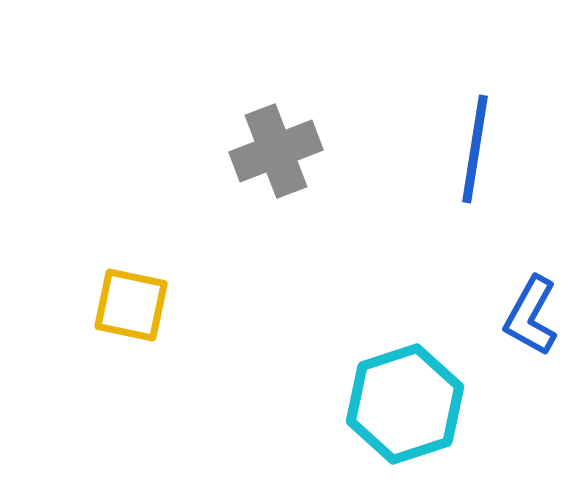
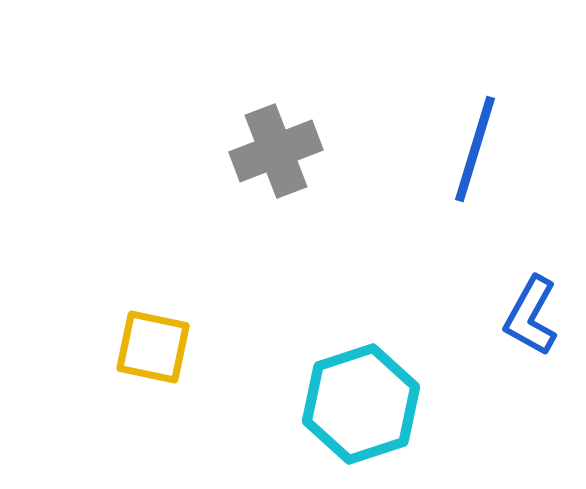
blue line: rotated 8 degrees clockwise
yellow square: moved 22 px right, 42 px down
cyan hexagon: moved 44 px left
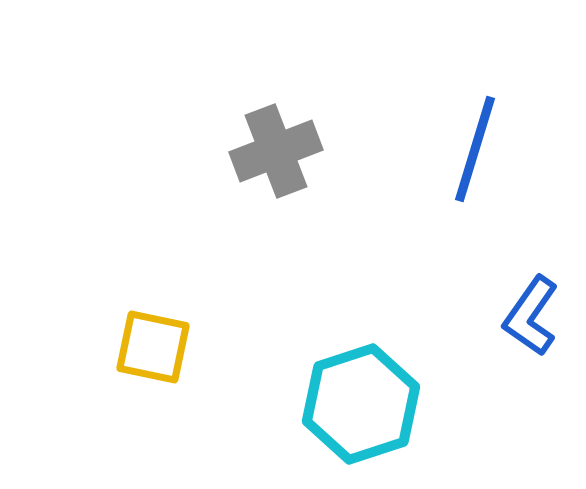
blue L-shape: rotated 6 degrees clockwise
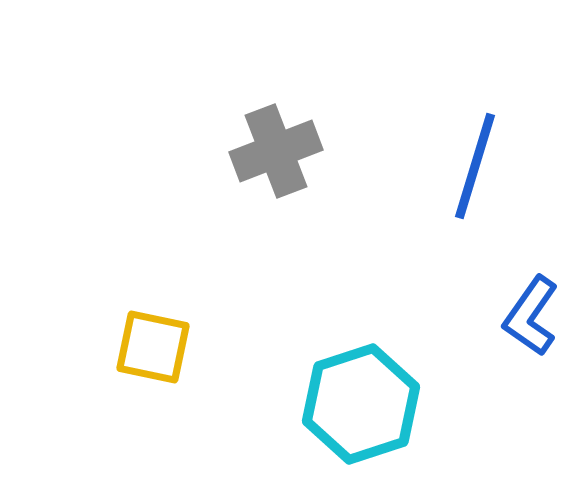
blue line: moved 17 px down
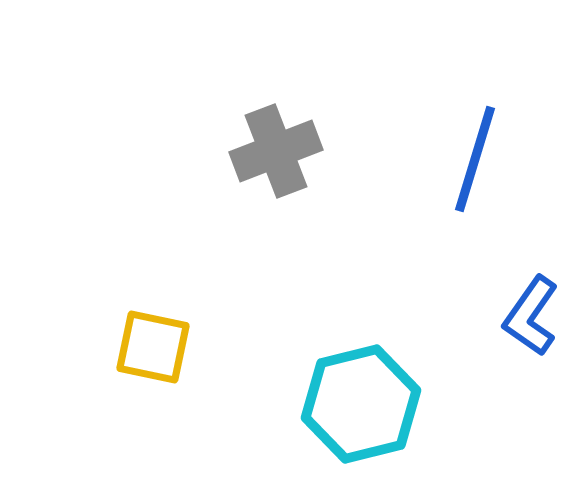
blue line: moved 7 px up
cyan hexagon: rotated 4 degrees clockwise
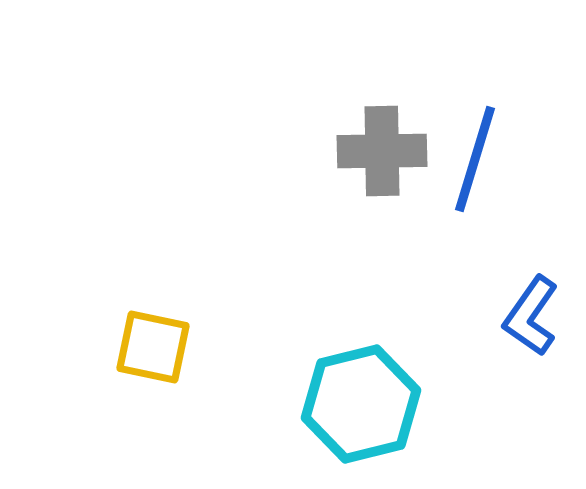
gray cross: moved 106 px right; rotated 20 degrees clockwise
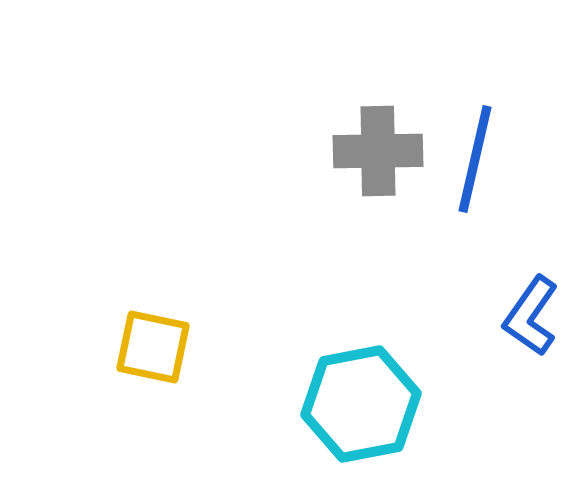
gray cross: moved 4 px left
blue line: rotated 4 degrees counterclockwise
cyan hexagon: rotated 3 degrees clockwise
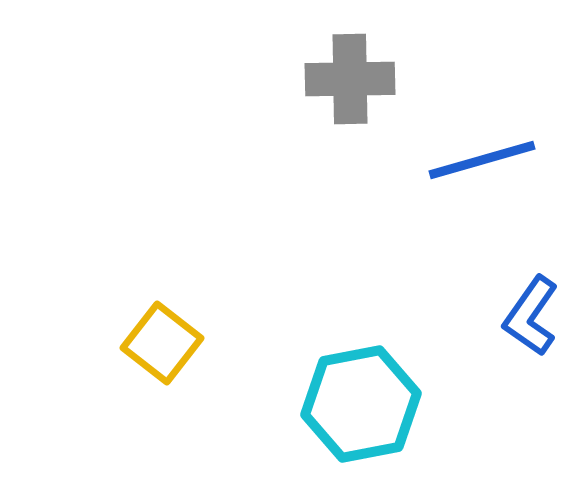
gray cross: moved 28 px left, 72 px up
blue line: moved 7 px right, 1 px down; rotated 61 degrees clockwise
yellow square: moved 9 px right, 4 px up; rotated 26 degrees clockwise
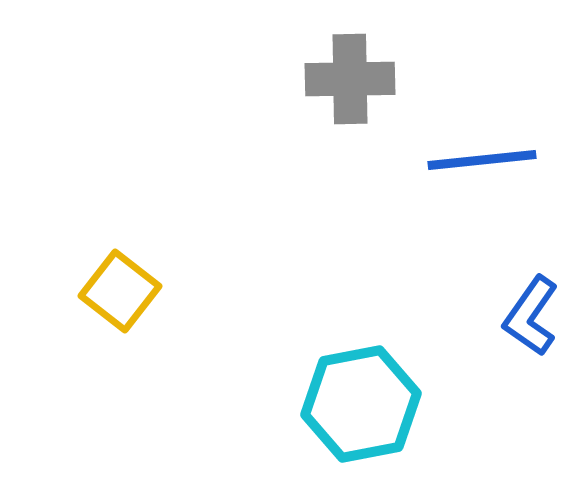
blue line: rotated 10 degrees clockwise
yellow square: moved 42 px left, 52 px up
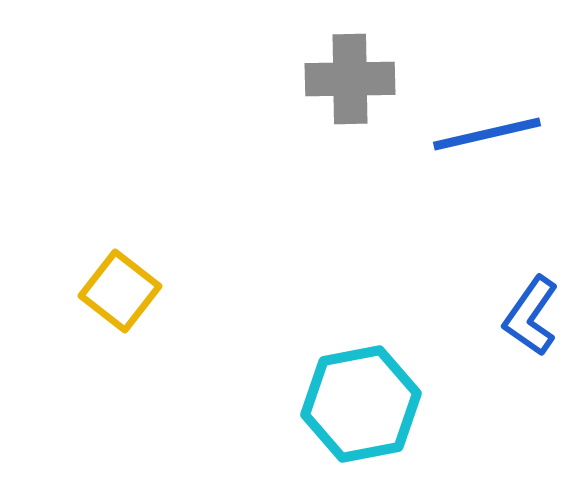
blue line: moved 5 px right, 26 px up; rotated 7 degrees counterclockwise
